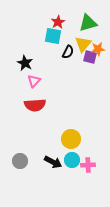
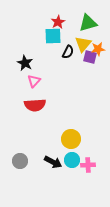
cyan square: rotated 12 degrees counterclockwise
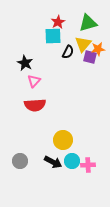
yellow circle: moved 8 px left, 1 px down
cyan circle: moved 1 px down
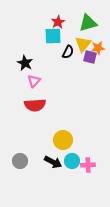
orange star: moved 1 px up
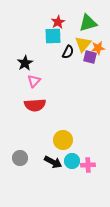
black star: rotated 14 degrees clockwise
gray circle: moved 3 px up
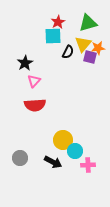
cyan circle: moved 3 px right, 10 px up
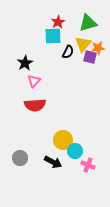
pink cross: rotated 24 degrees clockwise
